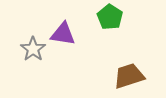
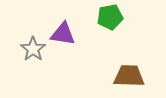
green pentagon: rotated 30 degrees clockwise
brown trapezoid: rotated 20 degrees clockwise
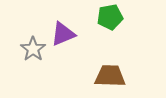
purple triangle: rotated 32 degrees counterclockwise
brown trapezoid: moved 19 px left
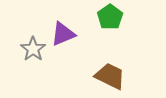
green pentagon: rotated 25 degrees counterclockwise
brown trapezoid: rotated 24 degrees clockwise
